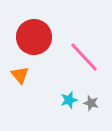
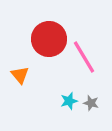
red circle: moved 15 px right, 2 px down
pink line: rotated 12 degrees clockwise
cyan star: moved 1 px down
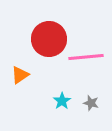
pink line: moved 2 px right; rotated 64 degrees counterclockwise
orange triangle: rotated 36 degrees clockwise
cyan star: moved 7 px left; rotated 18 degrees counterclockwise
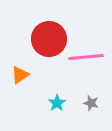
cyan star: moved 5 px left, 2 px down
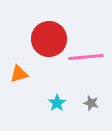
orange triangle: moved 1 px left, 1 px up; rotated 18 degrees clockwise
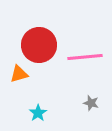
red circle: moved 10 px left, 6 px down
pink line: moved 1 px left
cyan star: moved 19 px left, 10 px down
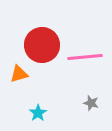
red circle: moved 3 px right
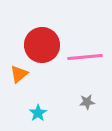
orange triangle: rotated 24 degrees counterclockwise
gray star: moved 4 px left, 1 px up; rotated 21 degrees counterclockwise
